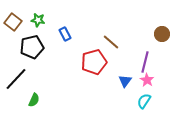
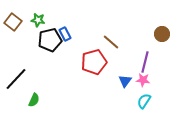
black pentagon: moved 18 px right, 7 px up
pink star: moved 4 px left; rotated 24 degrees counterclockwise
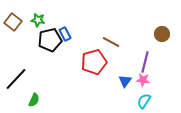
brown line: rotated 12 degrees counterclockwise
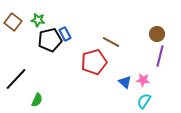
brown circle: moved 5 px left
purple line: moved 15 px right, 6 px up
blue triangle: moved 1 px down; rotated 24 degrees counterclockwise
green semicircle: moved 3 px right
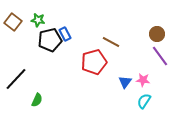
purple line: rotated 50 degrees counterclockwise
blue triangle: rotated 24 degrees clockwise
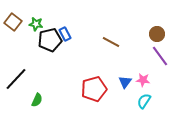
green star: moved 2 px left, 4 px down
red pentagon: moved 27 px down
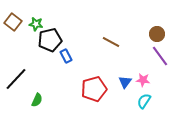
blue rectangle: moved 1 px right, 22 px down
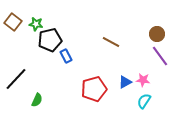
blue triangle: rotated 24 degrees clockwise
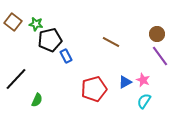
pink star: rotated 16 degrees clockwise
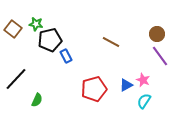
brown square: moved 7 px down
blue triangle: moved 1 px right, 3 px down
